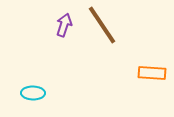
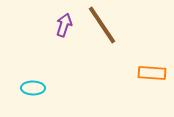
cyan ellipse: moved 5 px up
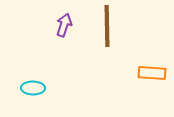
brown line: moved 5 px right, 1 px down; rotated 33 degrees clockwise
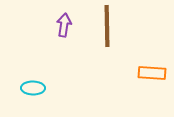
purple arrow: rotated 10 degrees counterclockwise
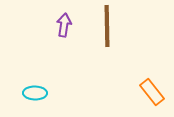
orange rectangle: moved 19 px down; rotated 48 degrees clockwise
cyan ellipse: moved 2 px right, 5 px down
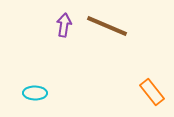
brown line: rotated 66 degrees counterclockwise
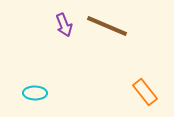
purple arrow: rotated 150 degrees clockwise
orange rectangle: moved 7 px left
